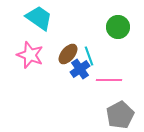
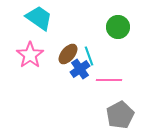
pink star: rotated 16 degrees clockwise
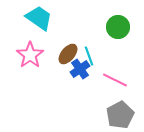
pink line: moved 6 px right; rotated 25 degrees clockwise
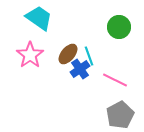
green circle: moved 1 px right
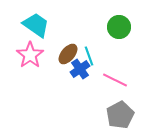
cyan trapezoid: moved 3 px left, 7 px down
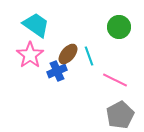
blue cross: moved 23 px left, 2 px down; rotated 12 degrees clockwise
